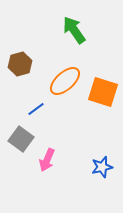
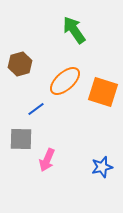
gray square: rotated 35 degrees counterclockwise
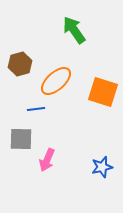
orange ellipse: moved 9 px left
blue line: rotated 30 degrees clockwise
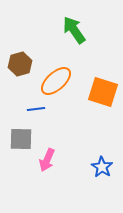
blue star: rotated 25 degrees counterclockwise
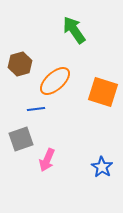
orange ellipse: moved 1 px left
gray square: rotated 20 degrees counterclockwise
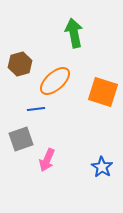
green arrow: moved 3 px down; rotated 24 degrees clockwise
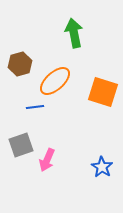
blue line: moved 1 px left, 2 px up
gray square: moved 6 px down
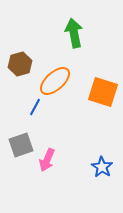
blue line: rotated 54 degrees counterclockwise
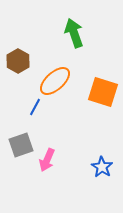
green arrow: rotated 8 degrees counterclockwise
brown hexagon: moved 2 px left, 3 px up; rotated 15 degrees counterclockwise
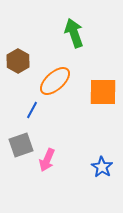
orange square: rotated 16 degrees counterclockwise
blue line: moved 3 px left, 3 px down
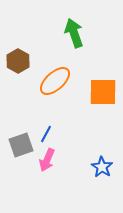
blue line: moved 14 px right, 24 px down
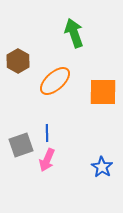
blue line: moved 1 px right, 1 px up; rotated 30 degrees counterclockwise
